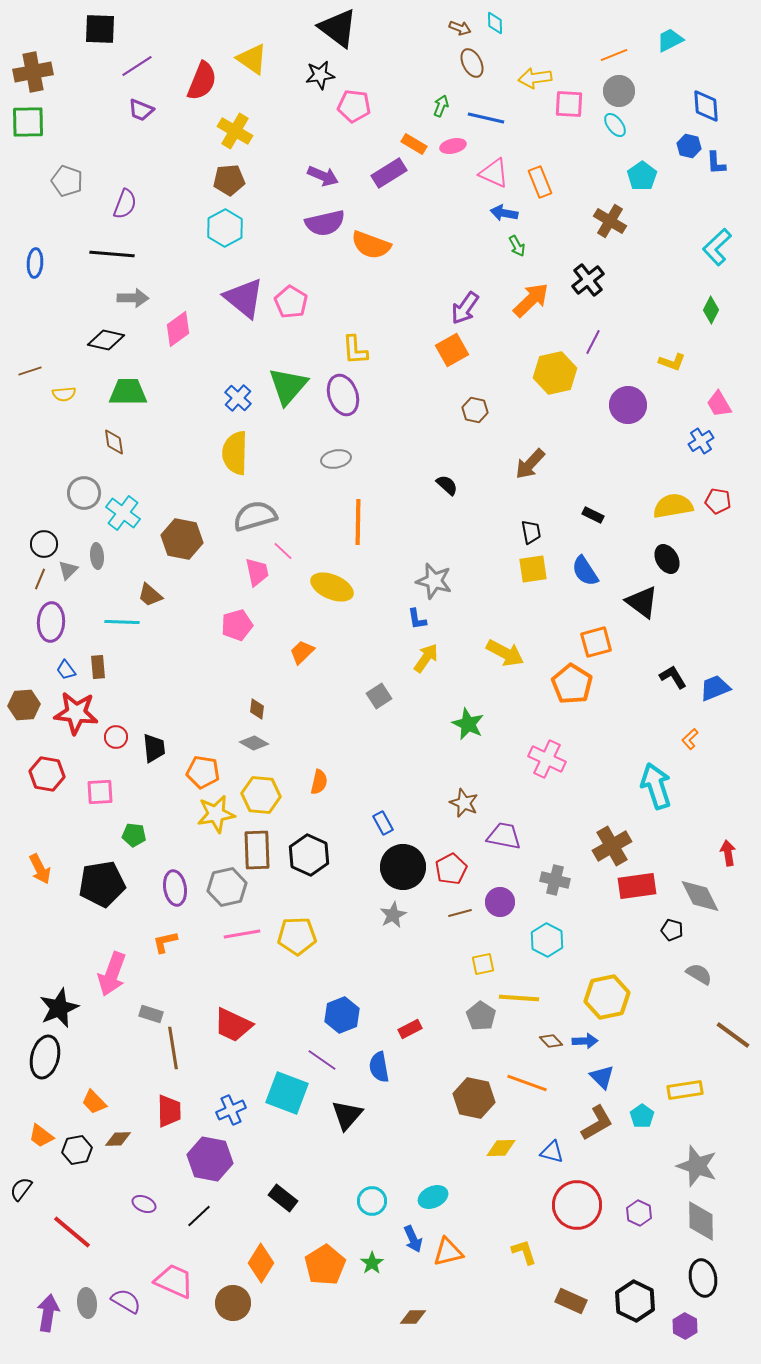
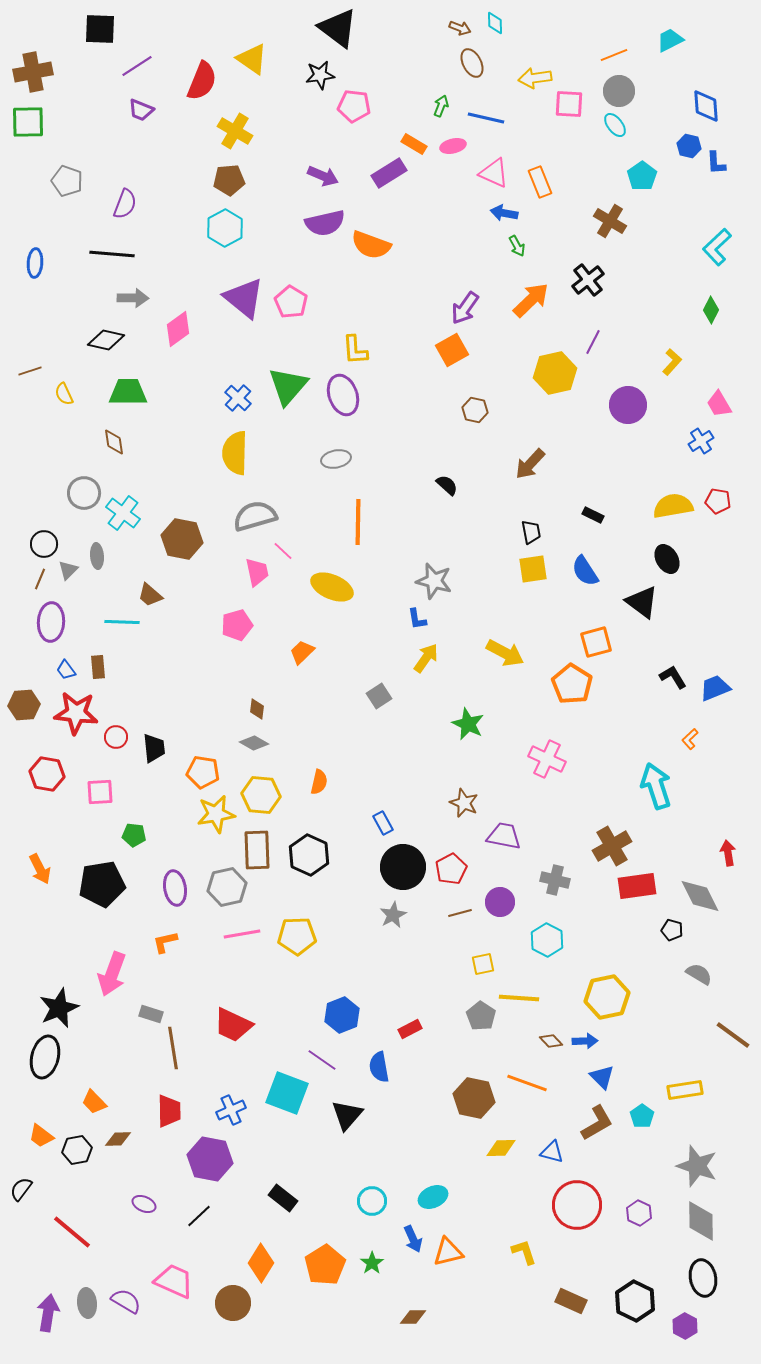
yellow L-shape at (672, 362): rotated 68 degrees counterclockwise
yellow semicircle at (64, 394): rotated 70 degrees clockwise
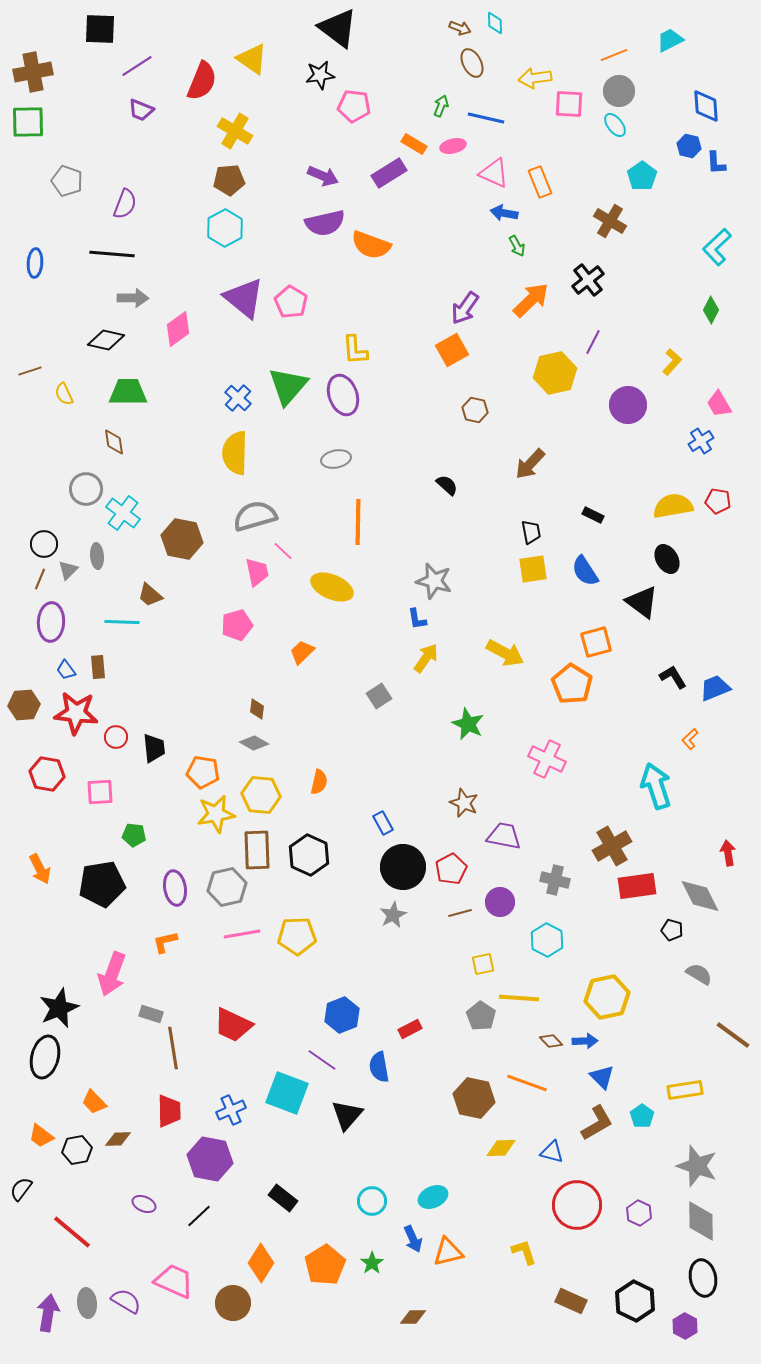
gray circle at (84, 493): moved 2 px right, 4 px up
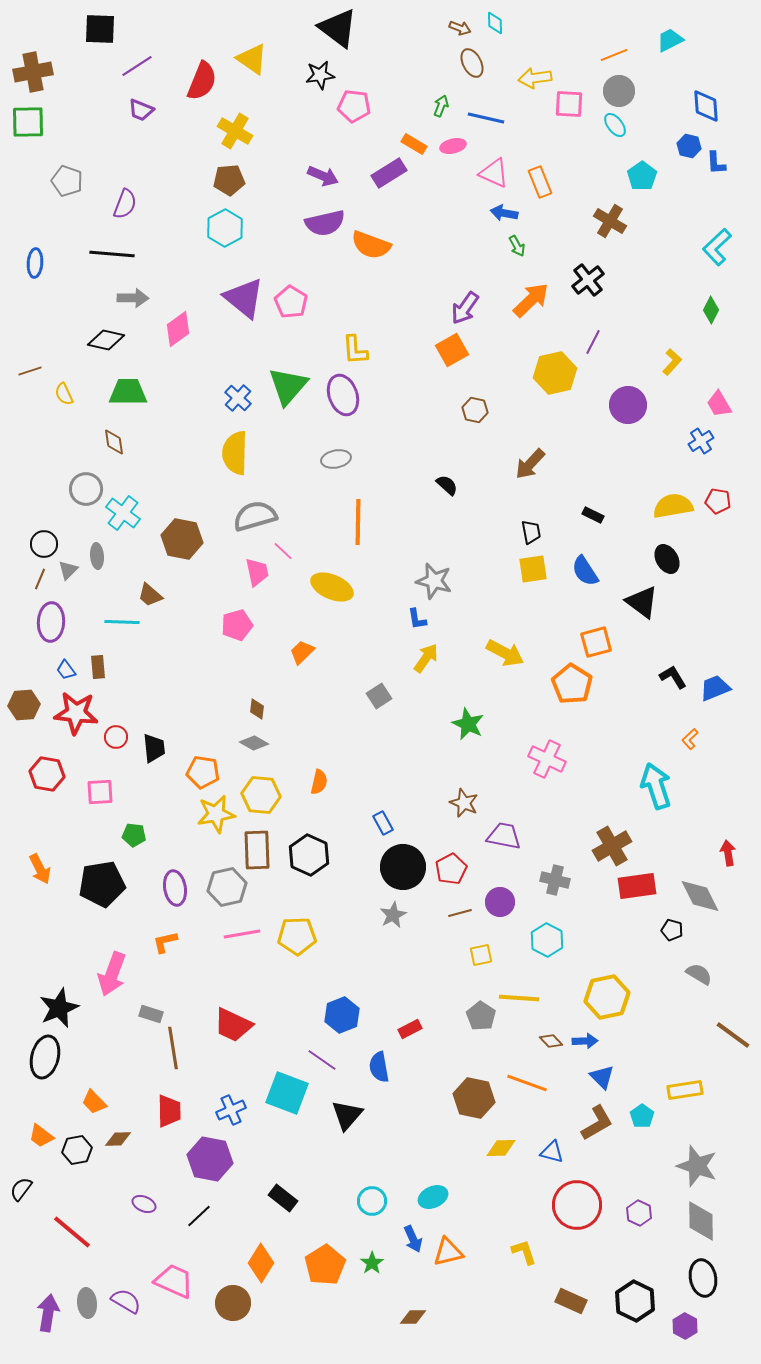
yellow square at (483, 964): moved 2 px left, 9 px up
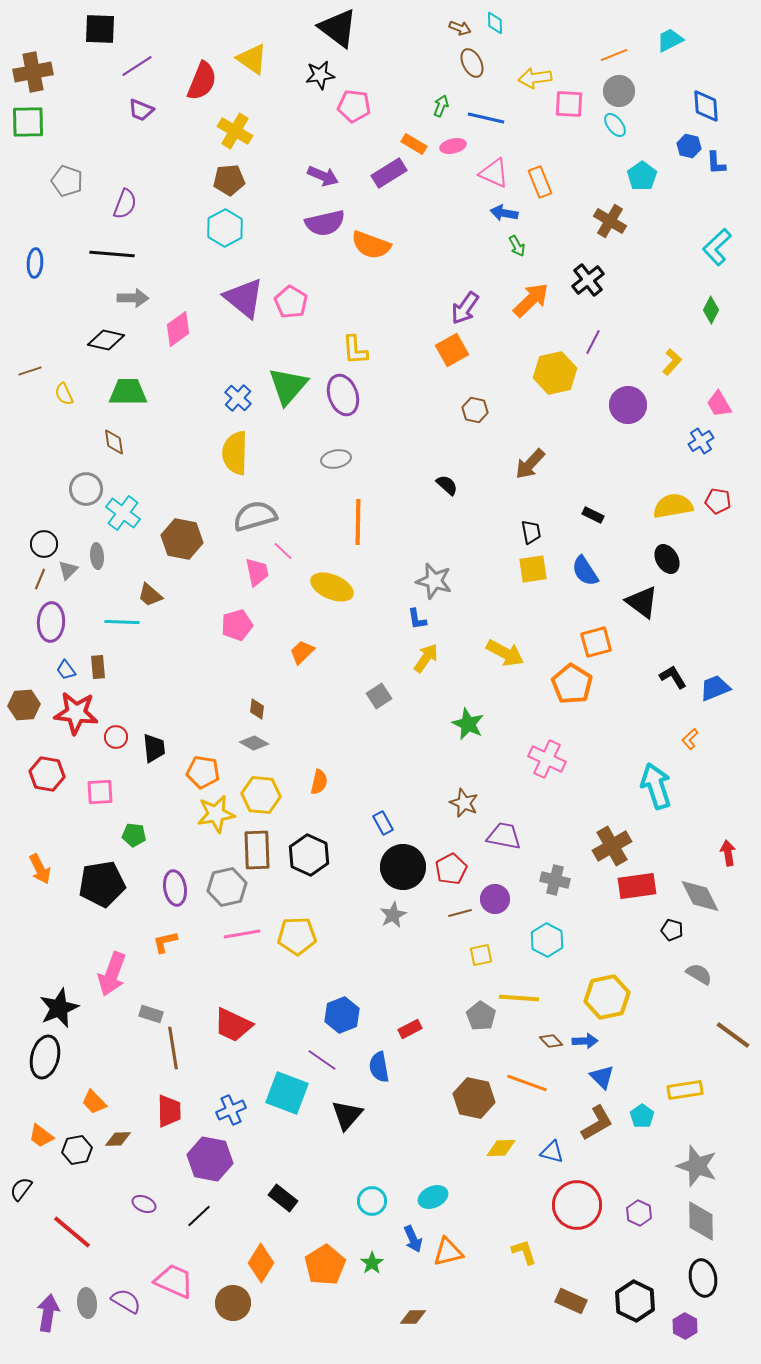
purple circle at (500, 902): moved 5 px left, 3 px up
